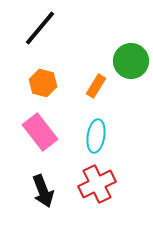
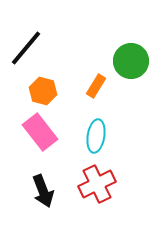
black line: moved 14 px left, 20 px down
orange hexagon: moved 8 px down
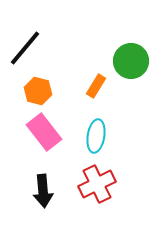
black line: moved 1 px left
orange hexagon: moved 5 px left
pink rectangle: moved 4 px right
black arrow: rotated 16 degrees clockwise
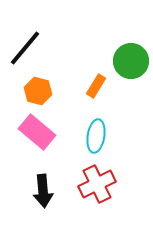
pink rectangle: moved 7 px left; rotated 12 degrees counterclockwise
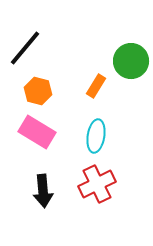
pink rectangle: rotated 9 degrees counterclockwise
